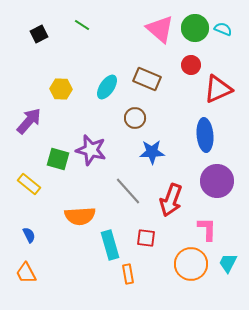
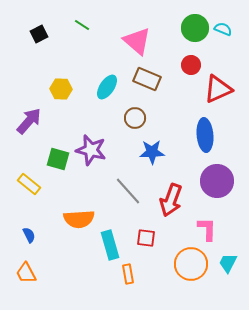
pink triangle: moved 23 px left, 12 px down
orange semicircle: moved 1 px left, 3 px down
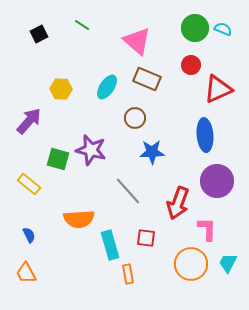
red arrow: moved 7 px right, 3 px down
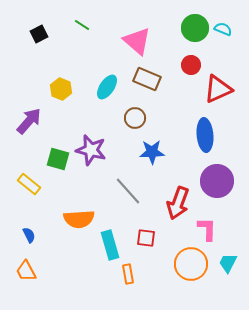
yellow hexagon: rotated 20 degrees clockwise
orange trapezoid: moved 2 px up
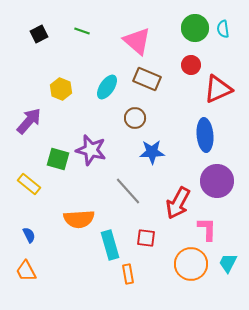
green line: moved 6 px down; rotated 14 degrees counterclockwise
cyan semicircle: rotated 120 degrees counterclockwise
red arrow: rotated 8 degrees clockwise
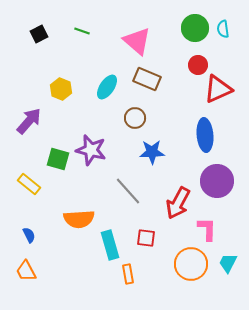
red circle: moved 7 px right
